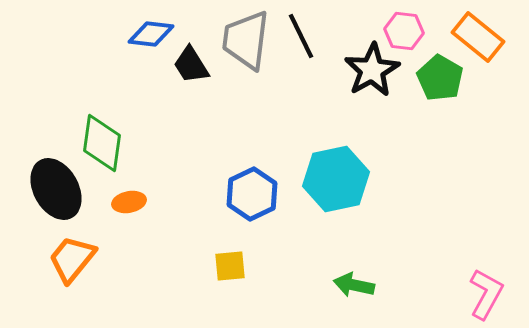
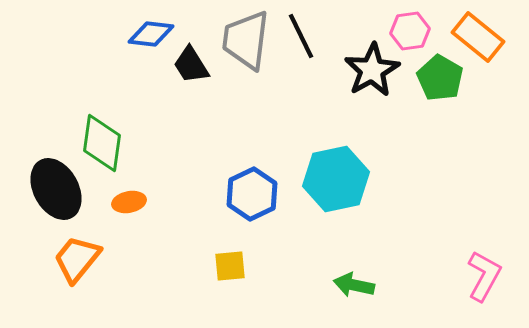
pink hexagon: moved 6 px right; rotated 15 degrees counterclockwise
orange trapezoid: moved 5 px right
pink L-shape: moved 2 px left, 18 px up
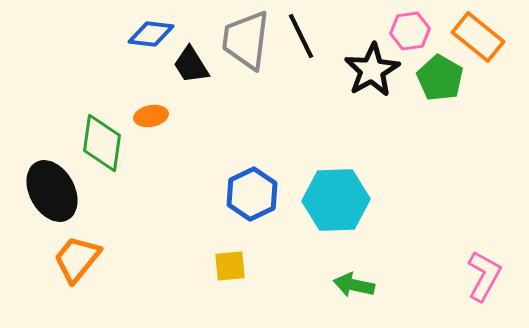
cyan hexagon: moved 21 px down; rotated 10 degrees clockwise
black ellipse: moved 4 px left, 2 px down
orange ellipse: moved 22 px right, 86 px up
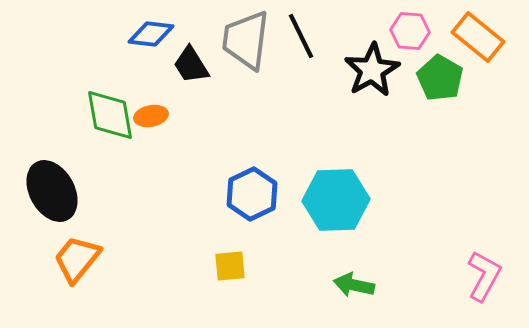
pink hexagon: rotated 12 degrees clockwise
green diamond: moved 8 px right, 28 px up; rotated 18 degrees counterclockwise
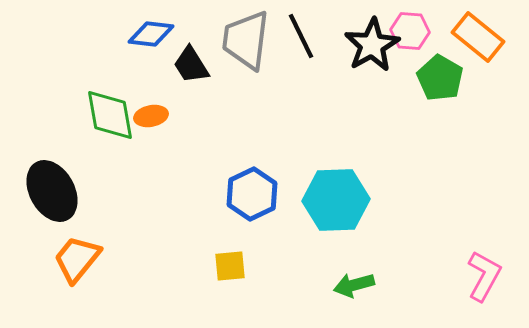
black star: moved 25 px up
green arrow: rotated 27 degrees counterclockwise
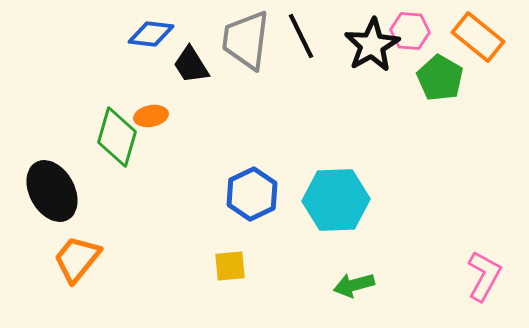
green diamond: moved 7 px right, 22 px down; rotated 26 degrees clockwise
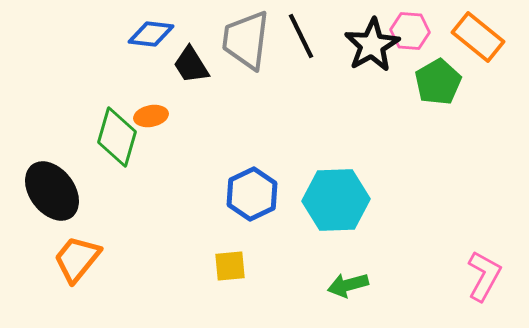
green pentagon: moved 2 px left, 4 px down; rotated 12 degrees clockwise
black ellipse: rotated 8 degrees counterclockwise
green arrow: moved 6 px left
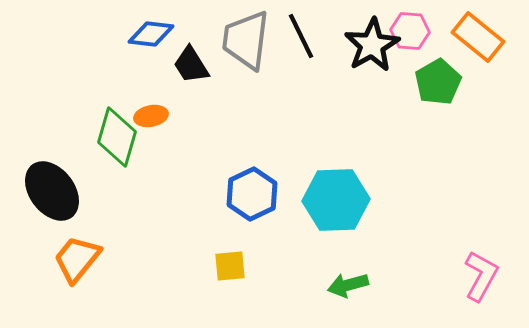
pink L-shape: moved 3 px left
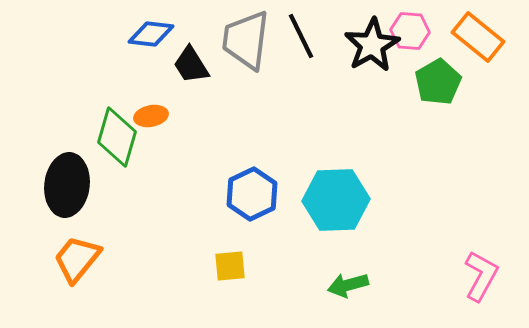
black ellipse: moved 15 px right, 6 px up; rotated 44 degrees clockwise
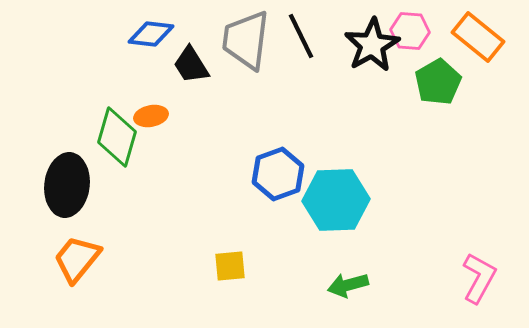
blue hexagon: moved 26 px right, 20 px up; rotated 6 degrees clockwise
pink L-shape: moved 2 px left, 2 px down
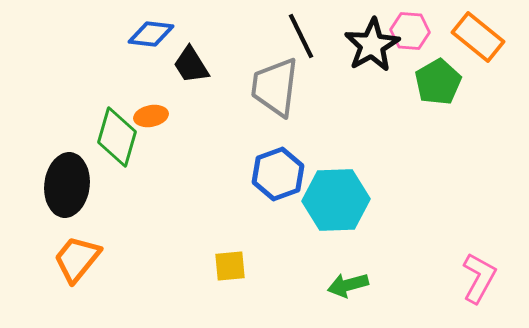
gray trapezoid: moved 29 px right, 47 px down
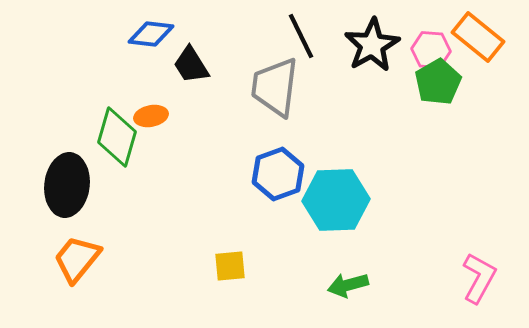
pink hexagon: moved 21 px right, 19 px down
